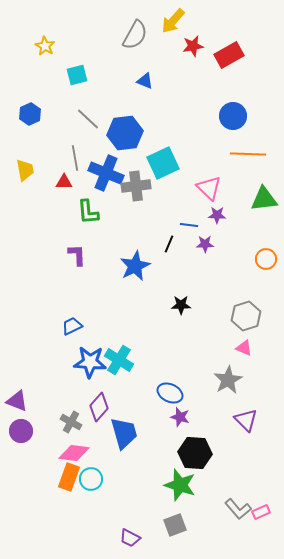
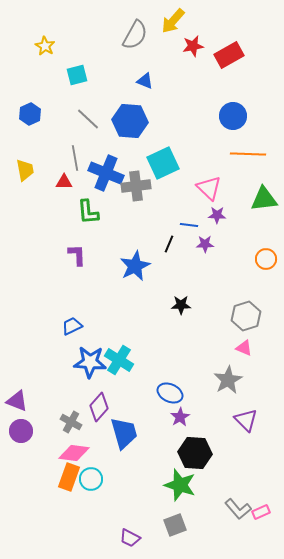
blue hexagon at (125, 133): moved 5 px right, 12 px up; rotated 12 degrees clockwise
purple star at (180, 417): rotated 24 degrees clockwise
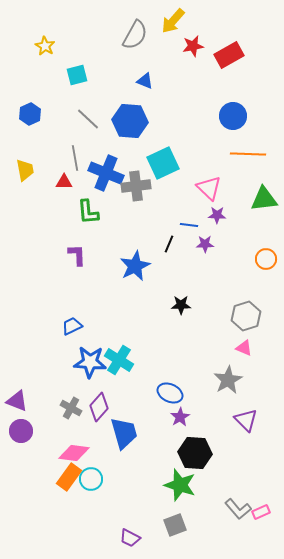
gray cross at (71, 422): moved 14 px up
orange rectangle at (69, 477): rotated 16 degrees clockwise
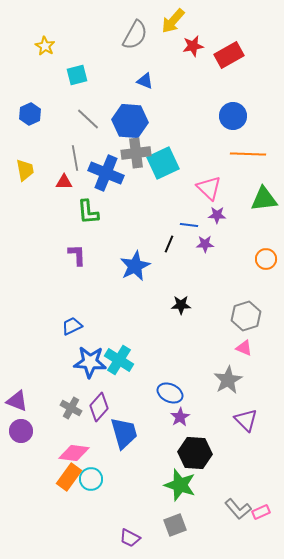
gray cross at (136, 186): moved 33 px up
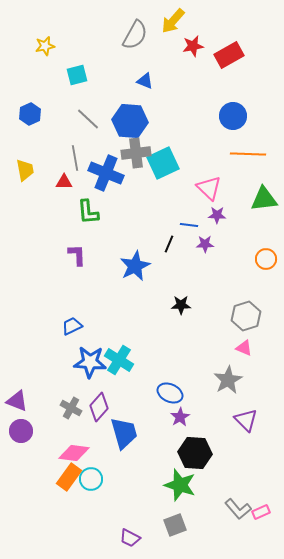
yellow star at (45, 46): rotated 30 degrees clockwise
